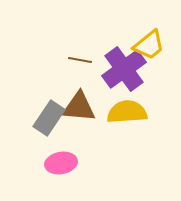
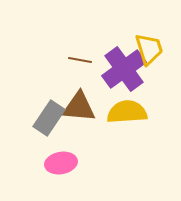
yellow trapezoid: moved 4 px down; rotated 68 degrees counterclockwise
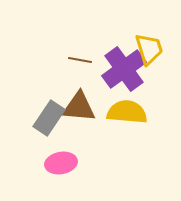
yellow semicircle: rotated 9 degrees clockwise
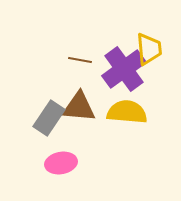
yellow trapezoid: rotated 12 degrees clockwise
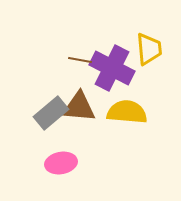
purple cross: moved 12 px left, 1 px up; rotated 27 degrees counterclockwise
gray rectangle: moved 2 px right, 5 px up; rotated 16 degrees clockwise
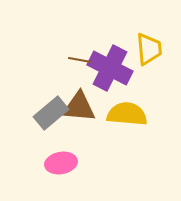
purple cross: moved 2 px left
yellow semicircle: moved 2 px down
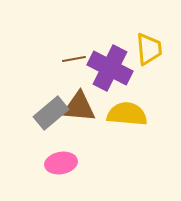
brown line: moved 6 px left, 1 px up; rotated 20 degrees counterclockwise
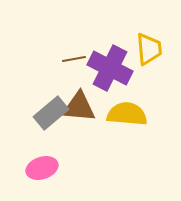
pink ellipse: moved 19 px left, 5 px down; rotated 8 degrees counterclockwise
